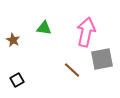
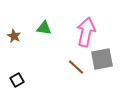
brown star: moved 1 px right, 4 px up
brown line: moved 4 px right, 3 px up
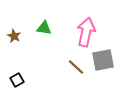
gray square: moved 1 px right, 1 px down
